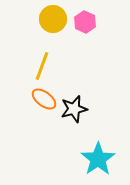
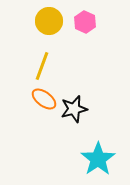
yellow circle: moved 4 px left, 2 px down
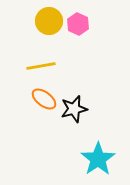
pink hexagon: moved 7 px left, 2 px down
yellow line: moved 1 px left; rotated 60 degrees clockwise
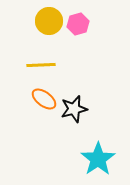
pink hexagon: rotated 20 degrees clockwise
yellow line: moved 1 px up; rotated 8 degrees clockwise
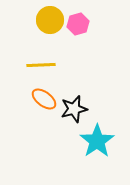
yellow circle: moved 1 px right, 1 px up
cyan star: moved 1 px left, 18 px up
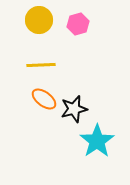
yellow circle: moved 11 px left
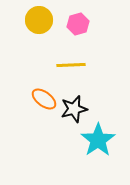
yellow line: moved 30 px right
cyan star: moved 1 px right, 1 px up
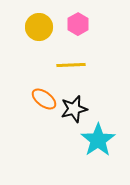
yellow circle: moved 7 px down
pink hexagon: rotated 15 degrees counterclockwise
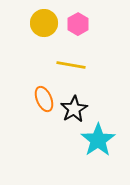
yellow circle: moved 5 px right, 4 px up
yellow line: rotated 12 degrees clockwise
orange ellipse: rotated 30 degrees clockwise
black star: rotated 16 degrees counterclockwise
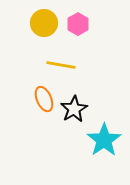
yellow line: moved 10 px left
cyan star: moved 6 px right
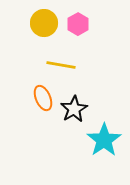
orange ellipse: moved 1 px left, 1 px up
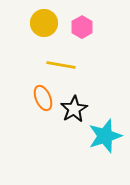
pink hexagon: moved 4 px right, 3 px down
cyan star: moved 1 px right, 4 px up; rotated 16 degrees clockwise
